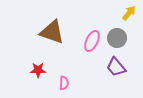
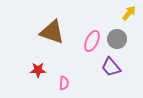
gray circle: moved 1 px down
purple trapezoid: moved 5 px left
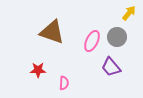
gray circle: moved 2 px up
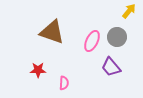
yellow arrow: moved 2 px up
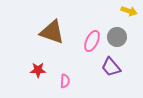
yellow arrow: rotated 70 degrees clockwise
pink semicircle: moved 1 px right, 2 px up
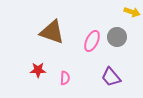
yellow arrow: moved 3 px right, 1 px down
purple trapezoid: moved 10 px down
pink semicircle: moved 3 px up
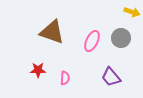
gray circle: moved 4 px right, 1 px down
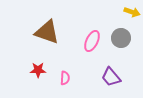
brown triangle: moved 5 px left
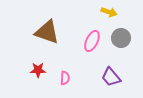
yellow arrow: moved 23 px left
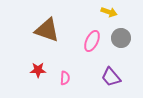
brown triangle: moved 2 px up
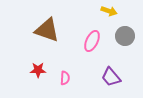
yellow arrow: moved 1 px up
gray circle: moved 4 px right, 2 px up
